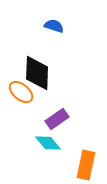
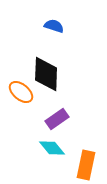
black diamond: moved 9 px right, 1 px down
cyan diamond: moved 4 px right, 5 px down
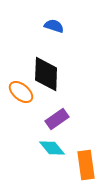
orange rectangle: rotated 20 degrees counterclockwise
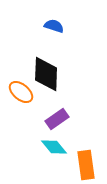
cyan diamond: moved 2 px right, 1 px up
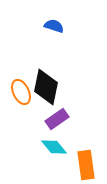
black diamond: moved 13 px down; rotated 9 degrees clockwise
orange ellipse: rotated 25 degrees clockwise
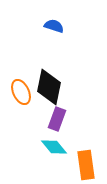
black diamond: moved 3 px right
purple rectangle: rotated 35 degrees counterclockwise
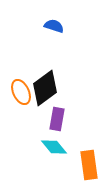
black diamond: moved 4 px left, 1 px down; rotated 42 degrees clockwise
purple rectangle: rotated 10 degrees counterclockwise
orange rectangle: moved 3 px right
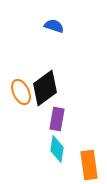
cyan diamond: moved 3 px right, 2 px down; rotated 48 degrees clockwise
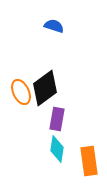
orange rectangle: moved 4 px up
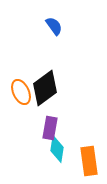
blue semicircle: rotated 36 degrees clockwise
purple rectangle: moved 7 px left, 9 px down
